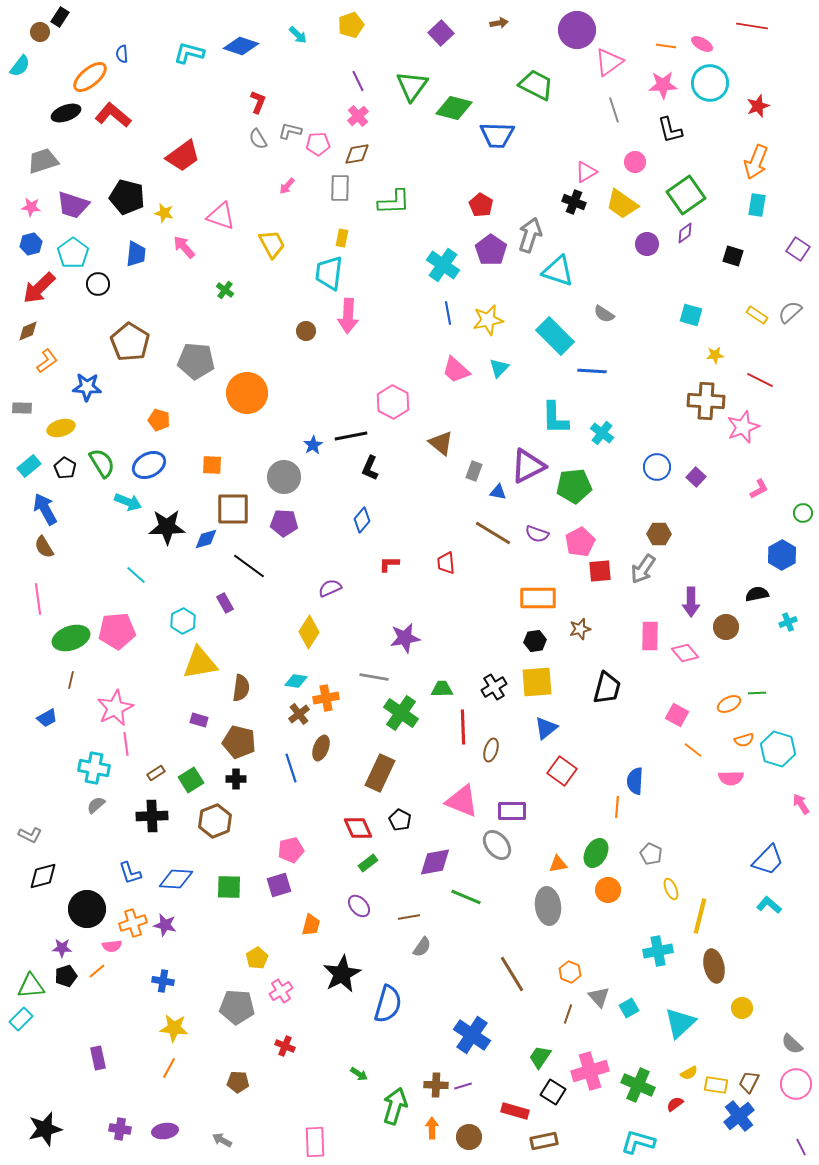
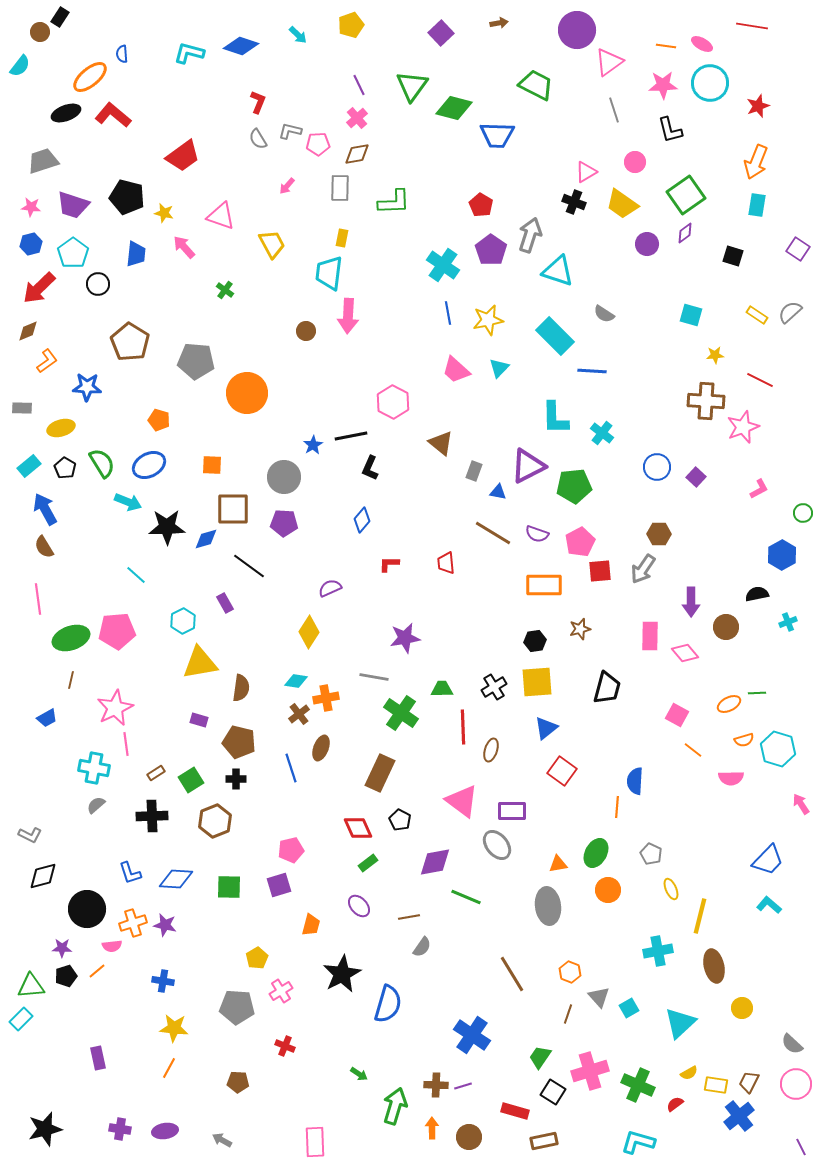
purple line at (358, 81): moved 1 px right, 4 px down
pink cross at (358, 116): moved 1 px left, 2 px down
orange rectangle at (538, 598): moved 6 px right, 13 px up
pink triangle at (462, 801): rotated 15 degrees clockwise
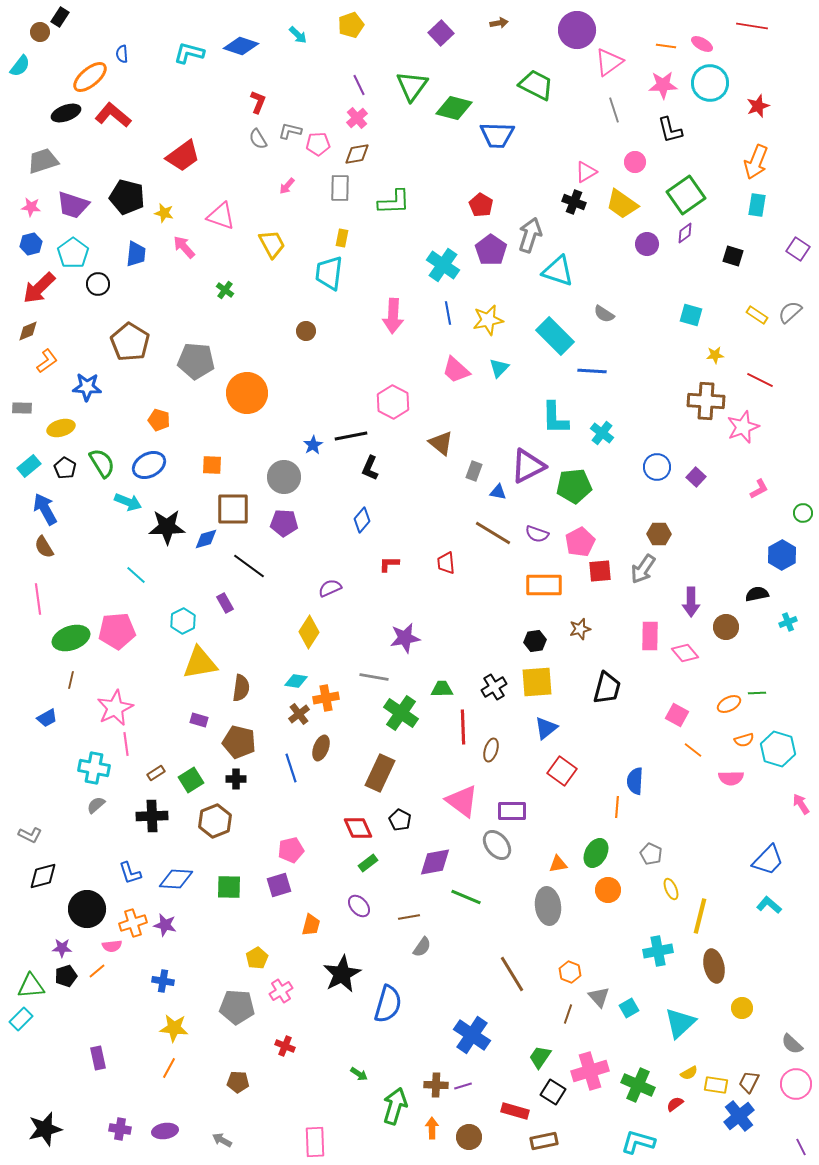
pink arrow at (348, 316): moved 45 px right
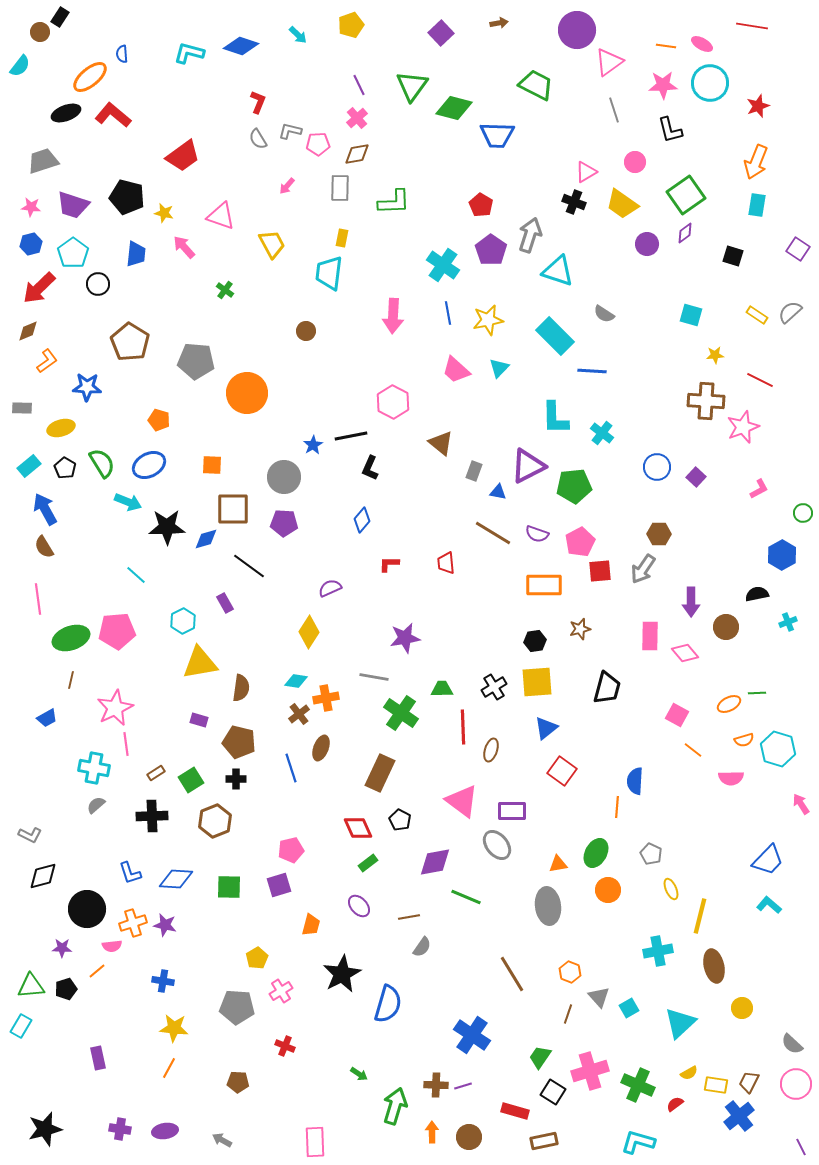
black pentagon at (66, 976): moved 13 px down
cyan rectangle at (21, 1019): moved 7 px down; rotated 15 degrees counterclockwise
orange arrow at (432, 1128): moved 4 px down
